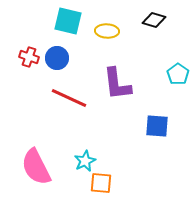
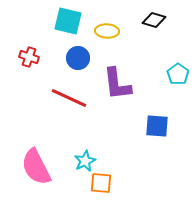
blue circle: moved 21 px right
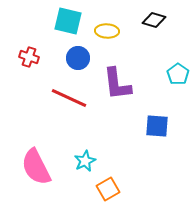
orange square: moved 7 px right, 6 px down; rotated 35 degrees counterclockwise
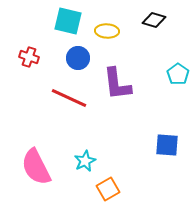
blue square: moved 10 px right, 19 px down
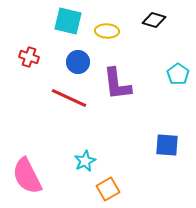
blue circle: moved 4 px down
pink semicircle: moved 9 px left, 9 px down
